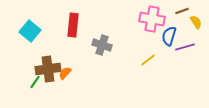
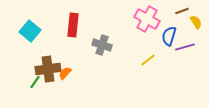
pink cross: moved 5 px left; rotated 20 degrees clockwise
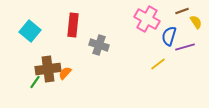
gray cross: moved 3 px left
yellow line: moved 10 px right, 4 px down
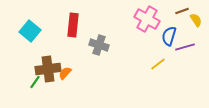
yellow semicircle: moved 2 px up
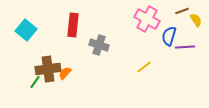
cyan square: moved 4 px left, 1 px up
purple line: rotated 12 degrees clockwise
yellow line: moved 14 px left, 3 px down
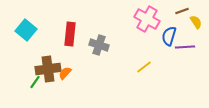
yellow semicircle: moved 2 px down
red rectangle: moved 3 px left, 9 px down
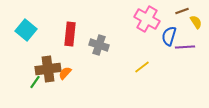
yellow line: moved 2 px left
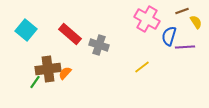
red rectangle: rotated 55 degrees counterclockwise
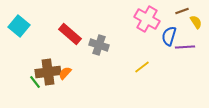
cyan square: moved 7 px left, 4 px up
brown cross: moved 3 px down
green line: rotated 72 degrees counterclockwise
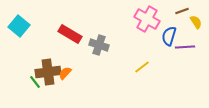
red rectangle: rotated 10 degrees counterclockwise
